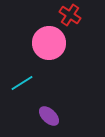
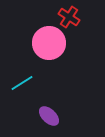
red cross: moved 1 px left, 2 px down
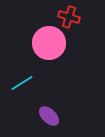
red cross: rotated 15 degrees counterclockwise
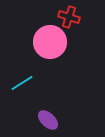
pink circle: moved 1 px right, 1 px up
purple ellipse: moved 1 px left, 4 px down
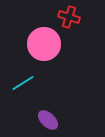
pink circle: moved 6 px left, 2 px down
cyan line: moved 1 px right
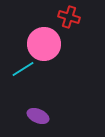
cyan line: moved 14 px up
purple ellipse: moved 10 px left, 4 px up; rotated 20 degrees counterclockwise
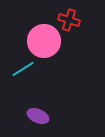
red cross: moved 3 px down
pink circle: moved 3 px up
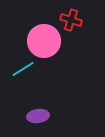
red cross: moved 2 px right
purple ellipse: rotated 30 degrees counterclockwise
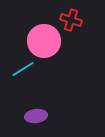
purple ellipse: moved 2 px left
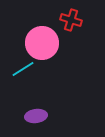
pink circle: moved 2 px left, 2 px down
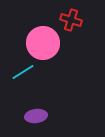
pink circle: moved 1 px right
cyan line: moved 3 px down
